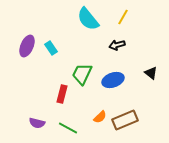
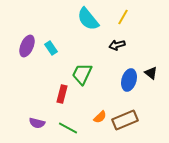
blue ellipse: moved 16 px right; rotated 55 degrees counterclockwise
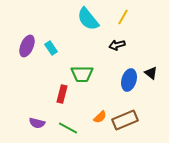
green trapezoid: rotated 115 degrees counterclockwise
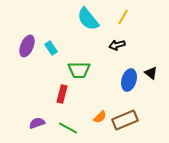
green trapezoid: moved 3 px left, 4 px up
purple semicircle: rotated 147 degrees clockwise
